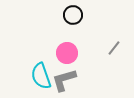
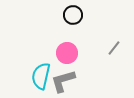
cyan semicircle: rotated 32 degrees clockwise
gray L-shape: moved 1 px left, 1 px down
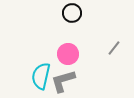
black circle: moved 1 px left, 2 px up
pink circle: moved 1 px right, 1 px down
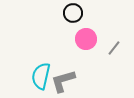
black circle: moved 1 px right
pink circle: moved 18 px right, 15 px up
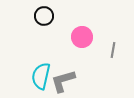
black circle: moved 29 px left, 3 px down
pink circle: moved 4 px left, 2 px up
gray line: moved 1 px left, 2 px down; rotated 28 degrees counterclockwise
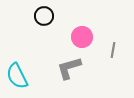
cyan semicircle: moved 24 px left; rotated 40 degrees counterclockwise
gray L-shape: moved 6 px right, 13 px up
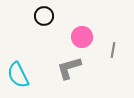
cyan semicircle: moved 1 px right, 1 px up
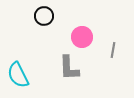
gray L-shape: rotated 76 degrees counterclockwise
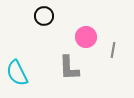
pink circle: moved 4 px right
cyan semicircle: moved 1 px left, 2 px up
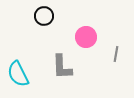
gray line: moved 3 px right, 4 px down
gray L-shape: moved 7 px left, 1 px up
cyan semicircle: moved 1 px right, 1 px down
